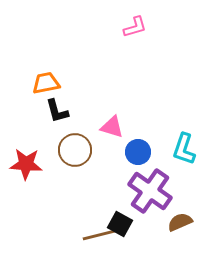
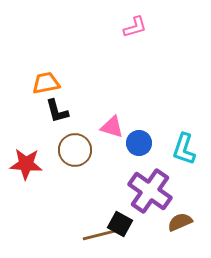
blue circle: moved 1 px right, 9 px up
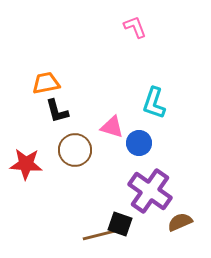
pink L-shape: rotated 95 degrees counterclockwise
cyan L-shape: moved 30 px left, 46 px up
black square: rotated 10 degrees counterclockwise
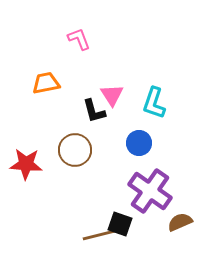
pink L-shape: moved 56 px left, 12 px down
black L-shape: moved 37 px right
pink triangle: moved 32 px up; rotated 40 degrees clockwise
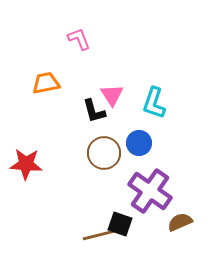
brown circle: moved 29 px right, 3 px down
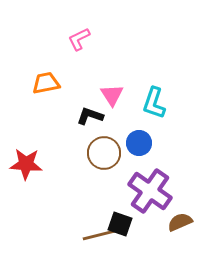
pink L-shape: rotated 95 degrees counterclockwise
black L-shape: moved 4 px left, 5 px down; rotated 124 degrees clockwise
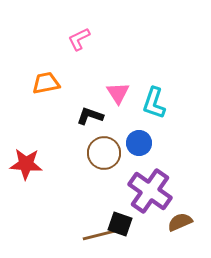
pink triangle: moved 6 px right, 2 px up
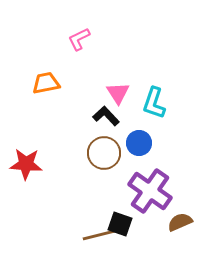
black L-shape: moved 16 px right; rotated 28 degrees clockwise
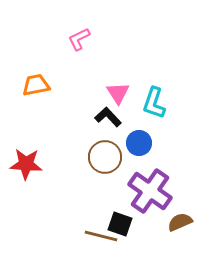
orange trapezoid: moved 10 px left, 2 px down
black L-shape: moved 2 px right, 1 px down
brown circle: moved 1 px right, 4 px down
brown line: moved 2 px right, 1 px down; rotated 28 degrees clockwise
